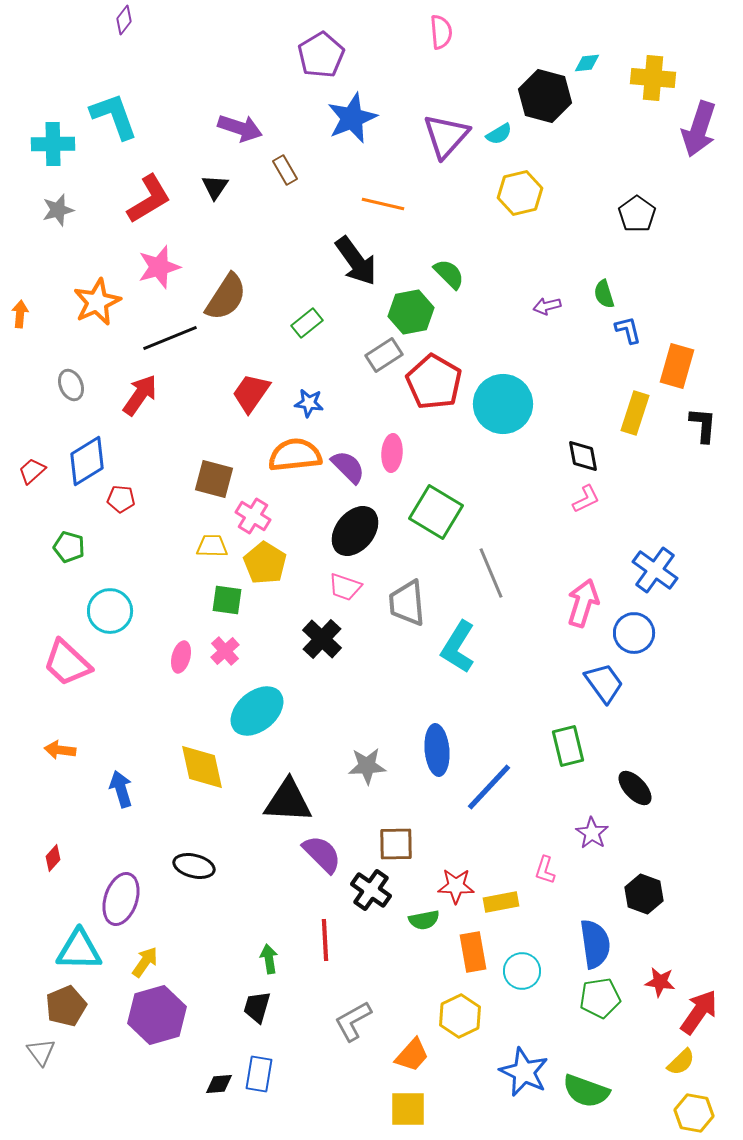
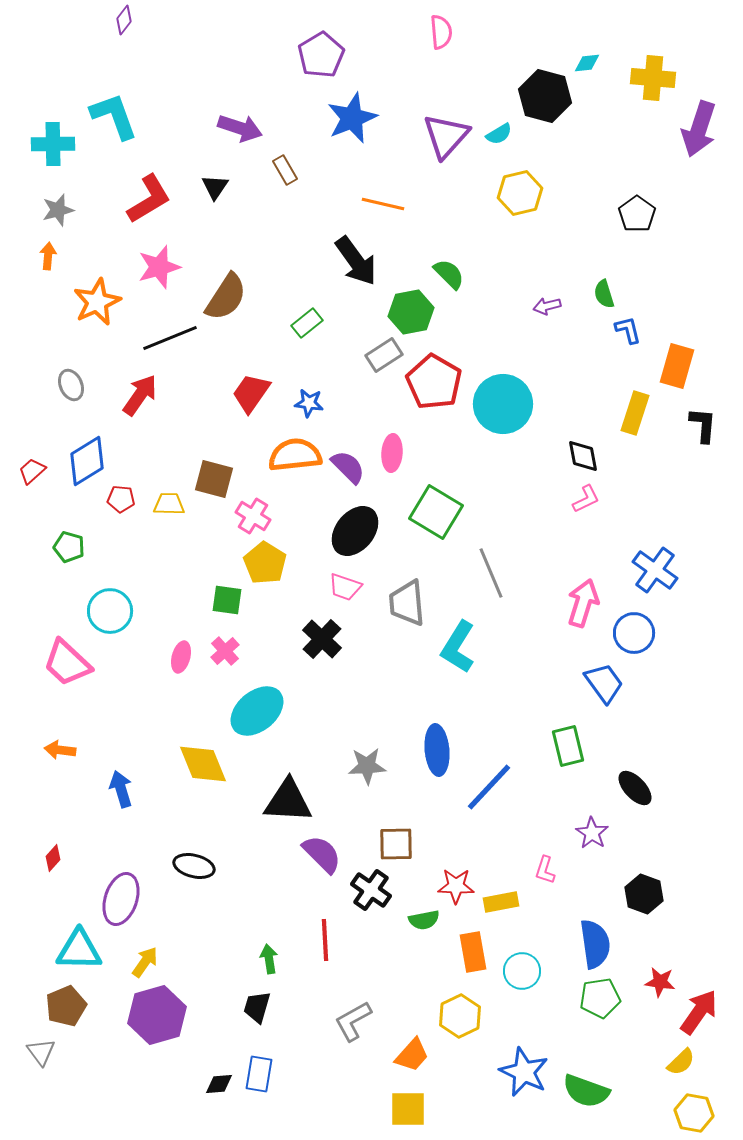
orange arrow at (20, 314): moved 28 px right, 58 px up
yellow trapezoid at (212, 546): moved 43 px left, 42 px up
yellow diamond at (202, 767): moved 1 px right, 3 px up; rotated 10 degrees counterclockwise
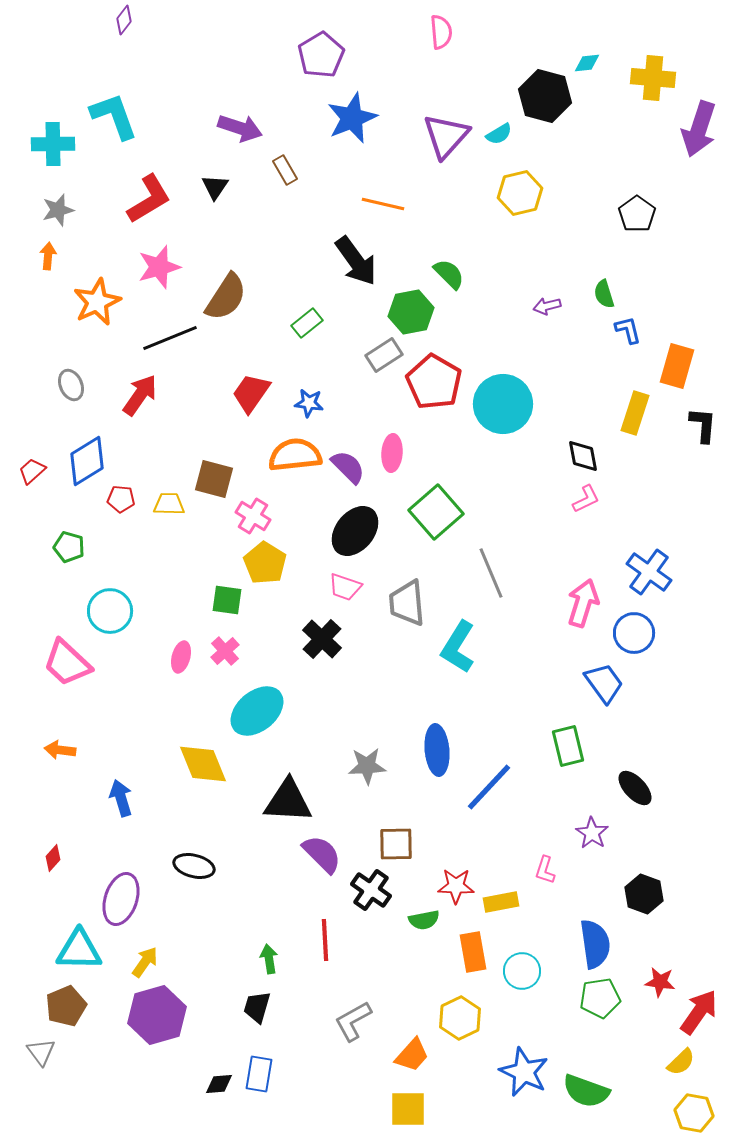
green square at (436, 512): rotated 18 degrees clockwise
blue cross at (655, 570): moved 6 px left, 2 px down
blue arrow at (121, 789): moved 9 px down
yellow hexagon at (460, 1016): moved 2 px down
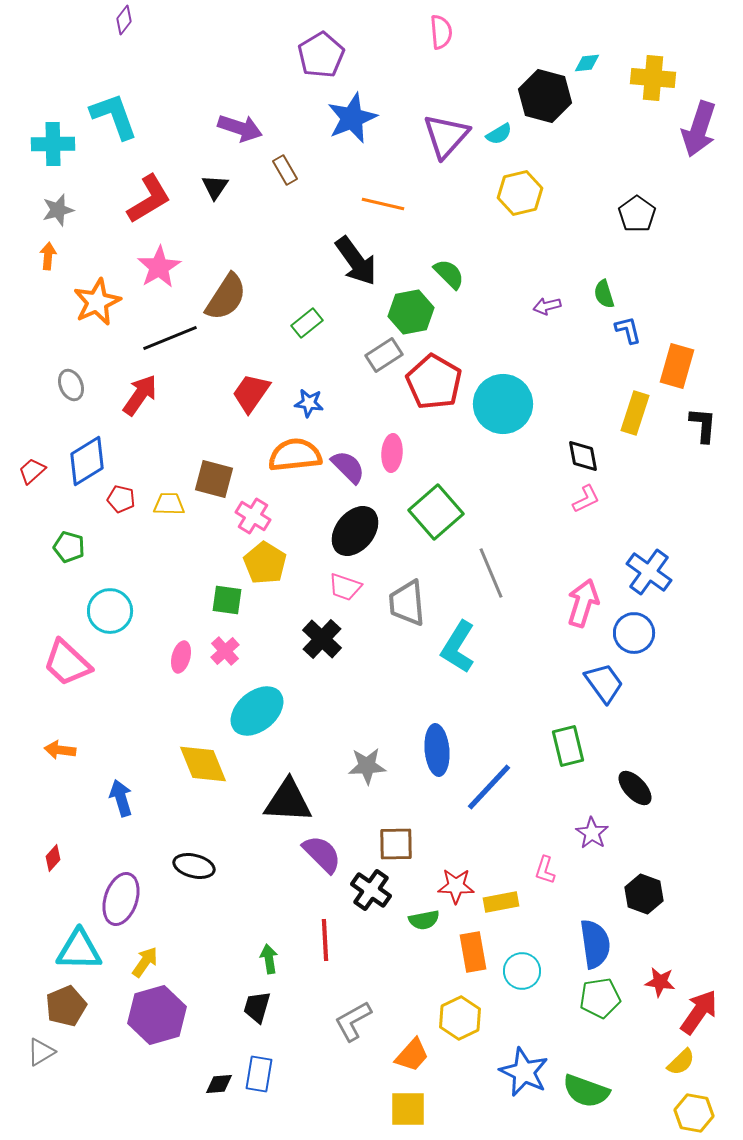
pink star at (159, 267): rotated 15 degrees counterclockwise
red pentagon at (121, 499): rotated 8 degrees clockwise
gray triangle at (41, 1052): rotated 36 degrees clockwise
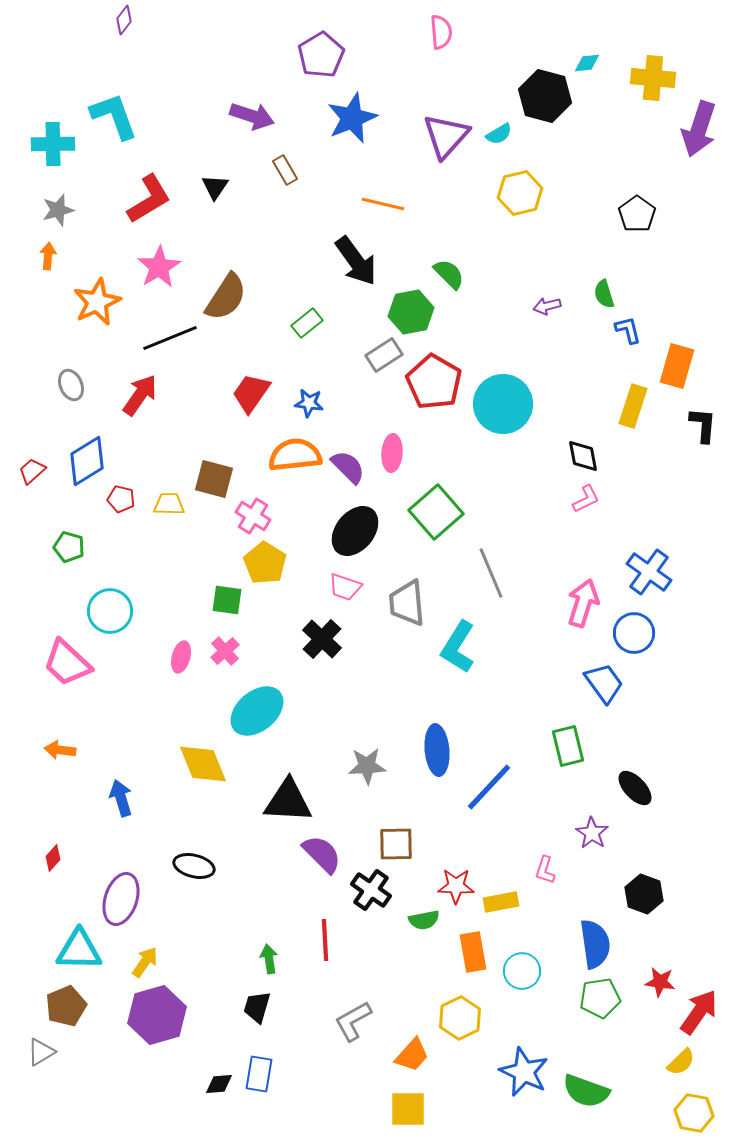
purple arrow at (240, 128): moved 12 px right, 12 px up
yellow rectangle at (635, 413): moved 2 px left, 7 px up
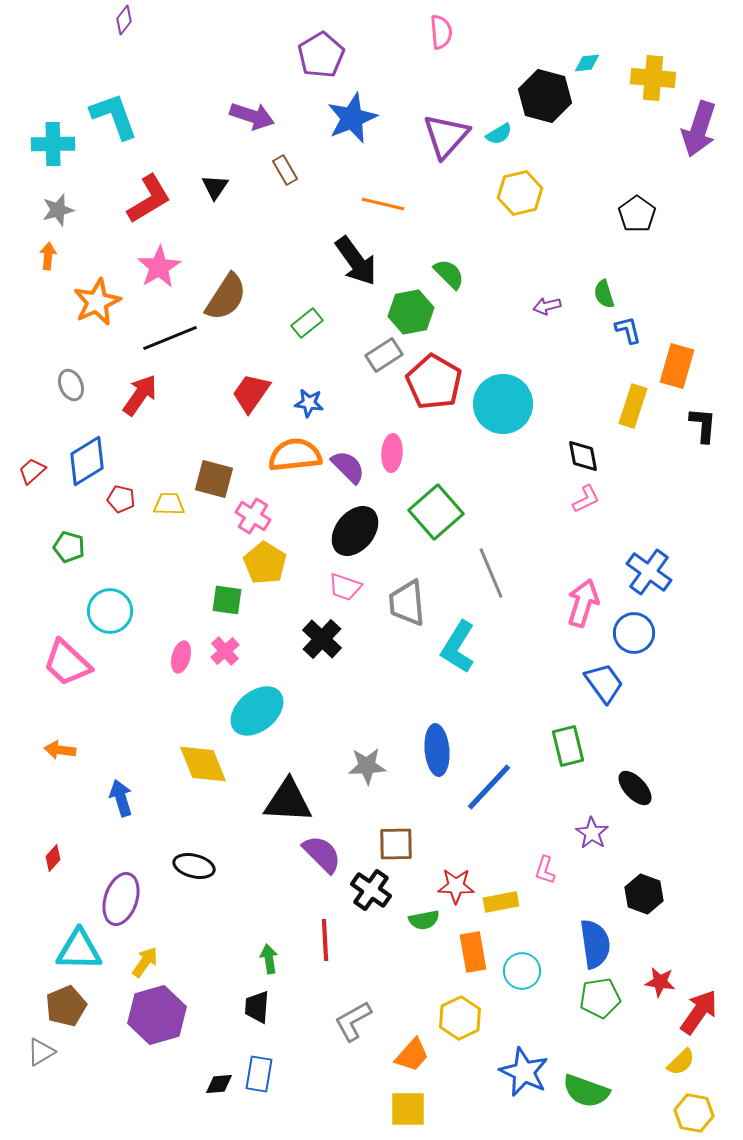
black trapezoid at (257, 1007): rotated 12 degrees counterclockwise
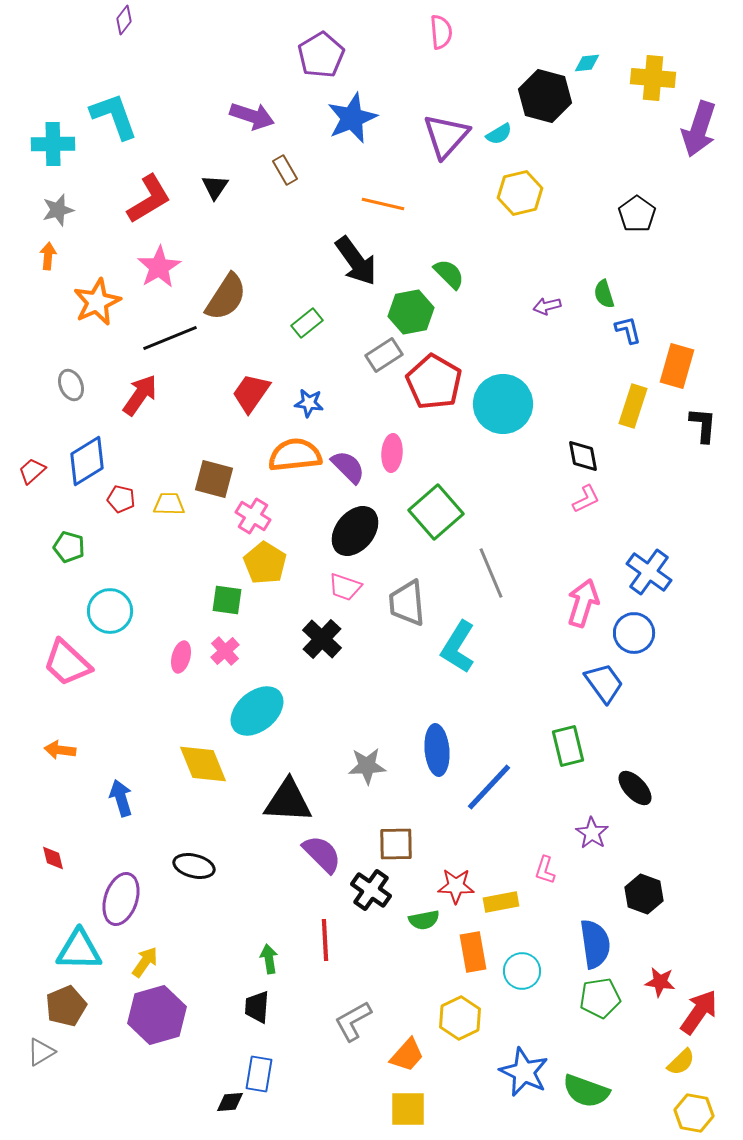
red diamond at (53, 858): rotated 56 degrees counterclockwise
orange trapezoid at (412, 1055): moved 5 px left
black diamond at (219, 1084): moved 11 px right, 18 px down
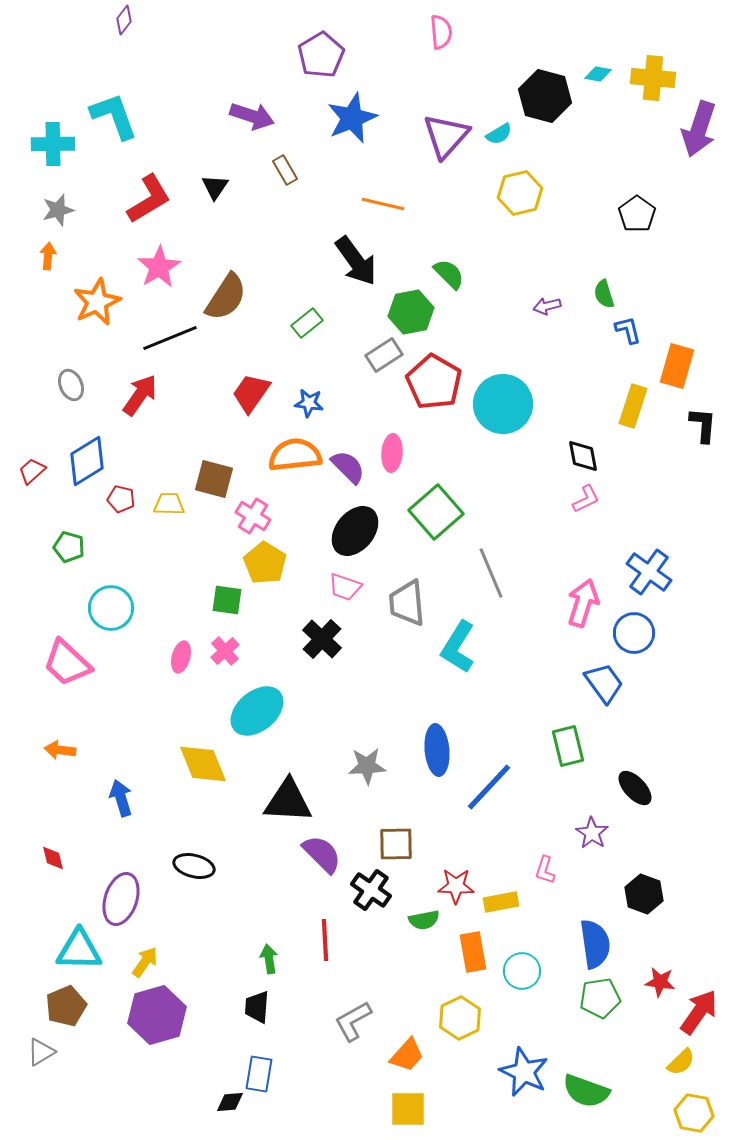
cyan diamond at (587, 63): moved 11 px right, 11 px down; rotated 16 degrees clockwise
cyan circle at (110, 611): moved 1 px right, 3 px up
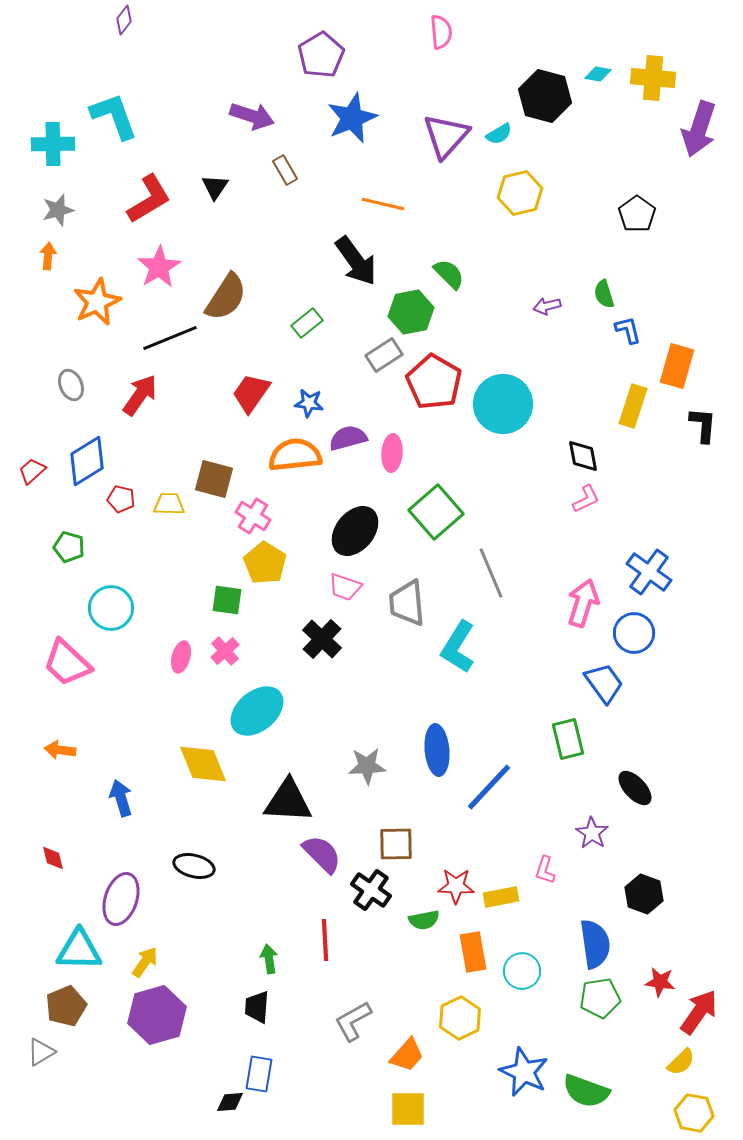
purple semicircle at (348, 467): moved 29 px up; rotated 60 degrees counterclockwise
green rectangle at (568, 746): moved 7 px up
yellow rectangle at (501, 902): moved 5 px up
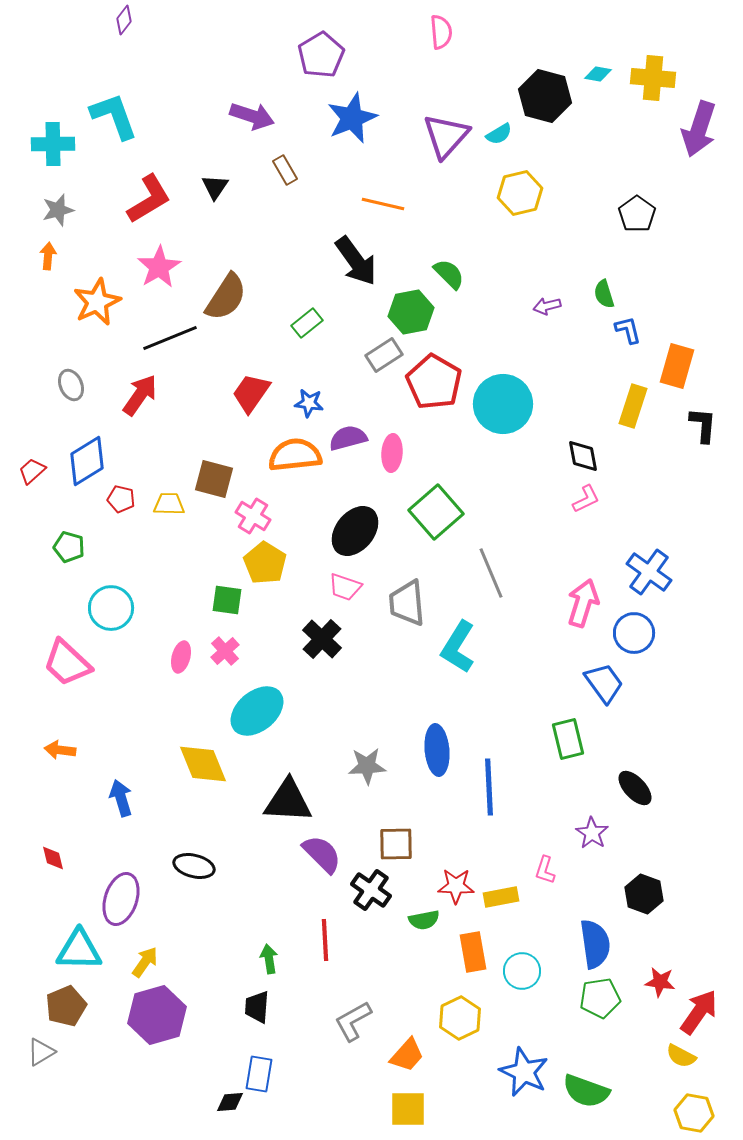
blue line at (489, 787): rotated 46 degrees counterclockwise
yellow semicircle at (681, 1062): moved 6 px up; rotated 72 degrees clockwise
